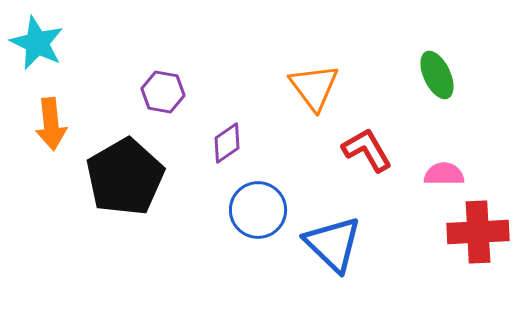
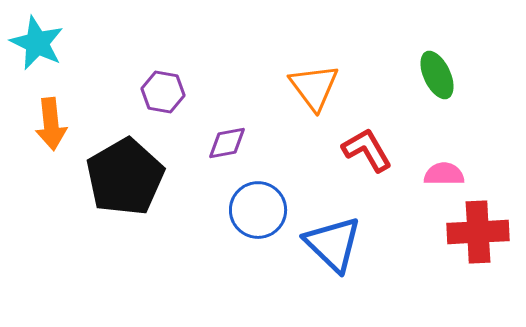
purple diamond: rotated 24 degrees clockwise
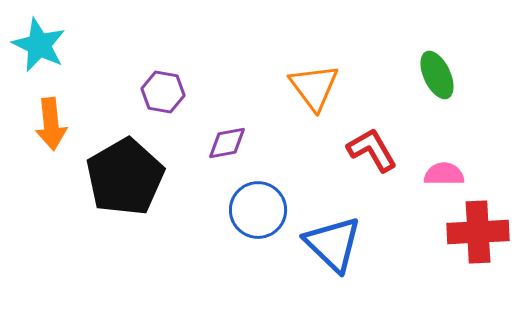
cyan star: moved 2 px right, 2 px down
red L-shape: moved 5 px right
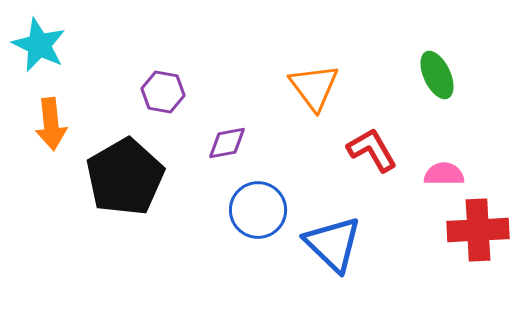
red cross: moved 2 px up
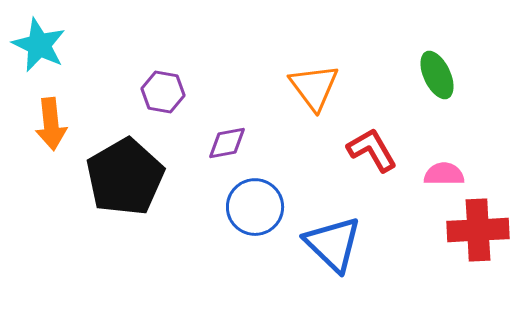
blue circle: moved 3 px left, 3 px up
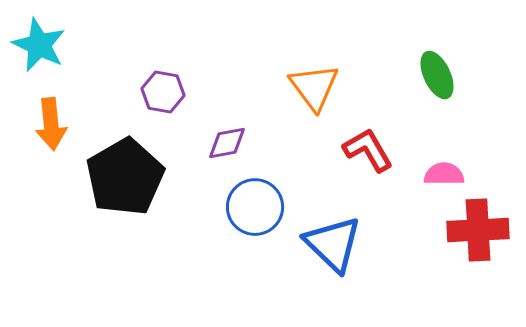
red L-shape: moved 4 px left
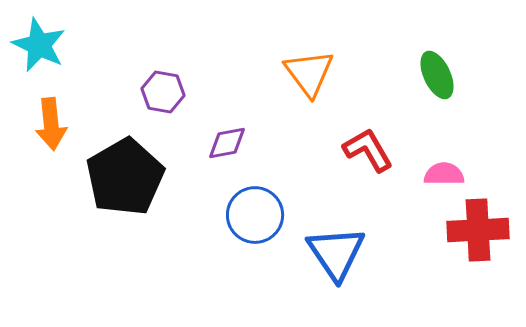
orange triangle: moved 5 px left, 14 px up
blue circle: moved 8 px down
blue triangle: moved 3 px right, 9 px down; rotated 12 degrees clockwise
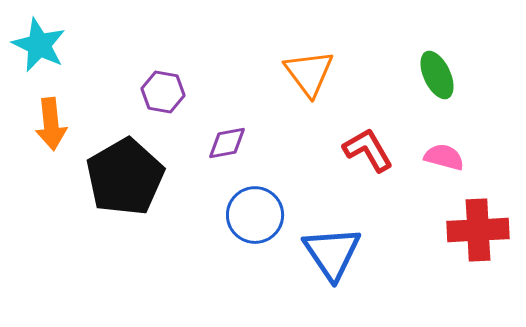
pink semicircle: moved 17 px up; rotated 15 degrees clockwise
blue triangle: moved 4 px left
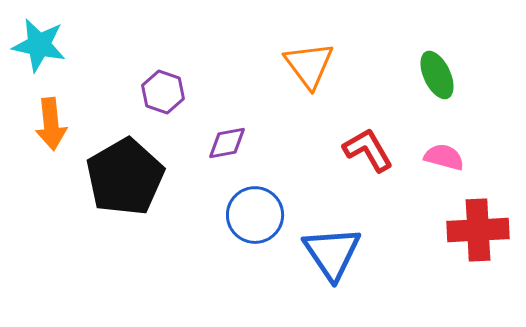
cyan star: rotated 14 degrees counterclockwise
orange triangle: moved 8 px up
purple hexagon: rotated 9 degrees clockwise
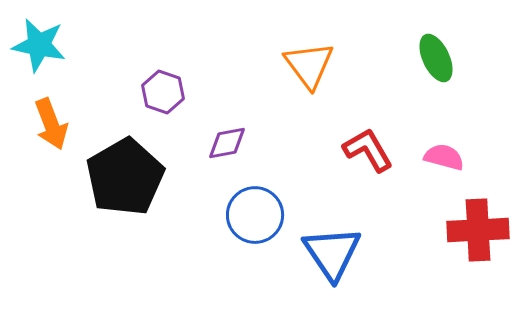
green ellipse: moved 1 px left, 17 px up
orange arrow: rotated 15 degrees counterclockwise
